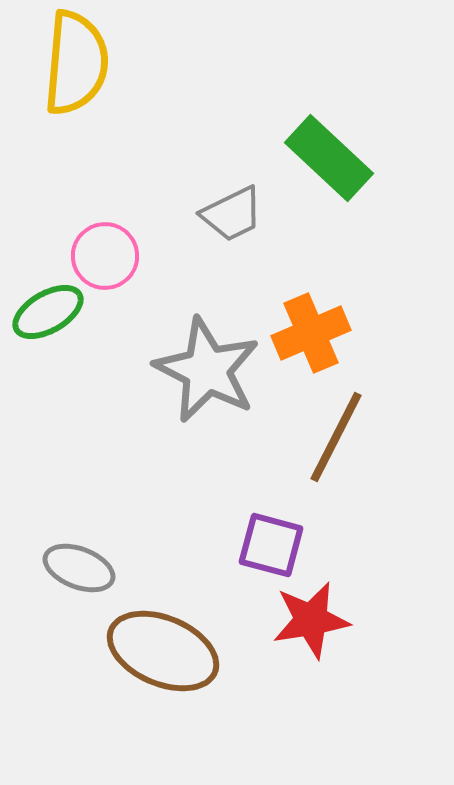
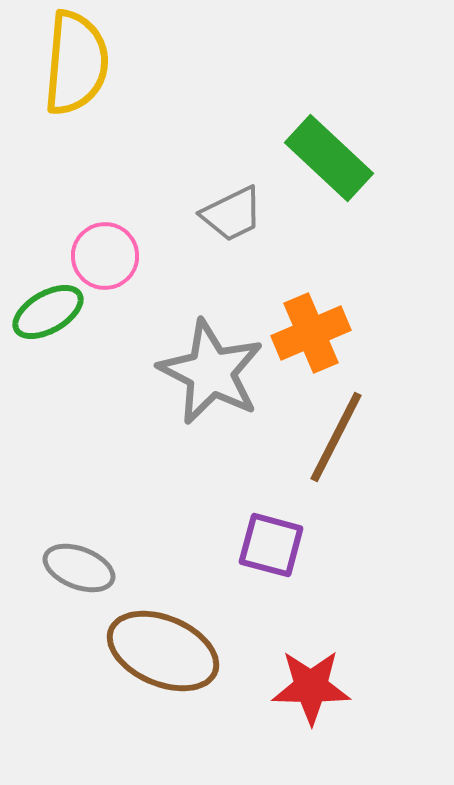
gray star: moved 4 px right, 2 px down
red star: moved 67 px down; rotated 10 degrees clockwise
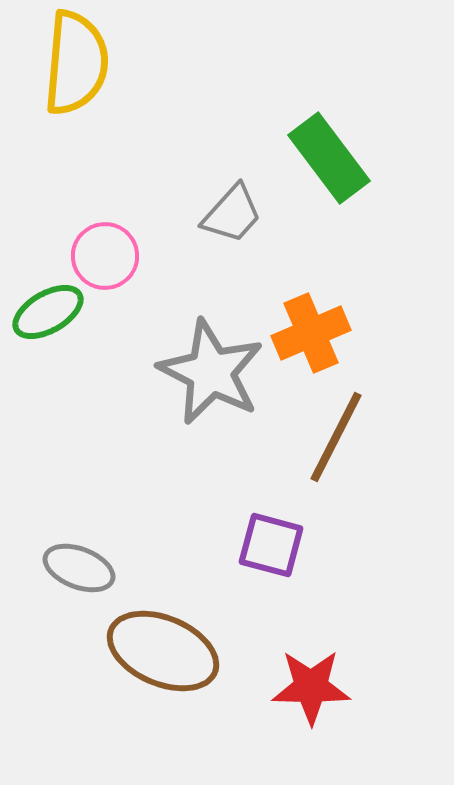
green rectangle: rotated 10 degrees clockwise
gray trapezoid: rotated 22 degrees counterclockwise
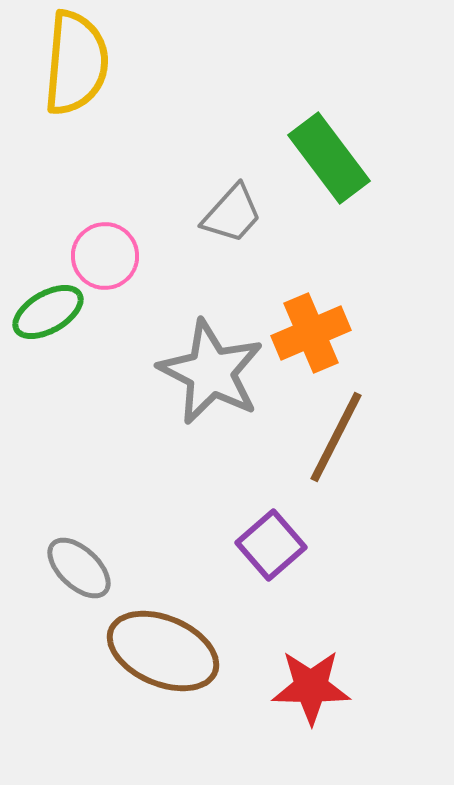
purple square: rotated 34 degrees clockwise
gray ellipse: rotated 22 degrees clockwise
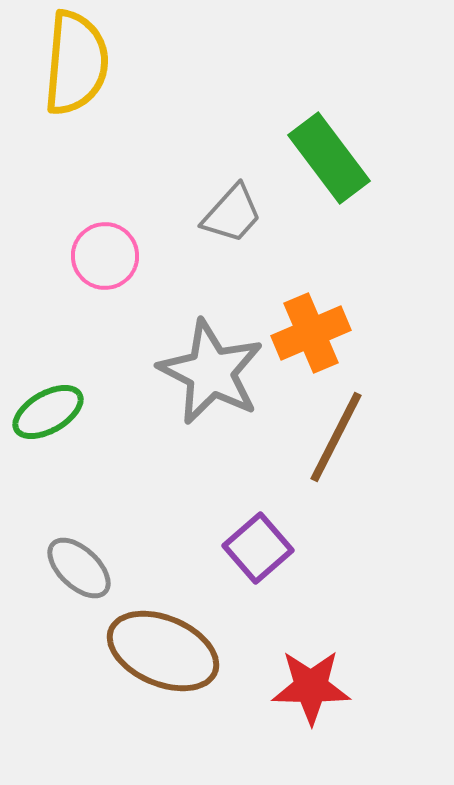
green ellipse: moved 100 px down
purple square: moved 13 px left, 3 px down
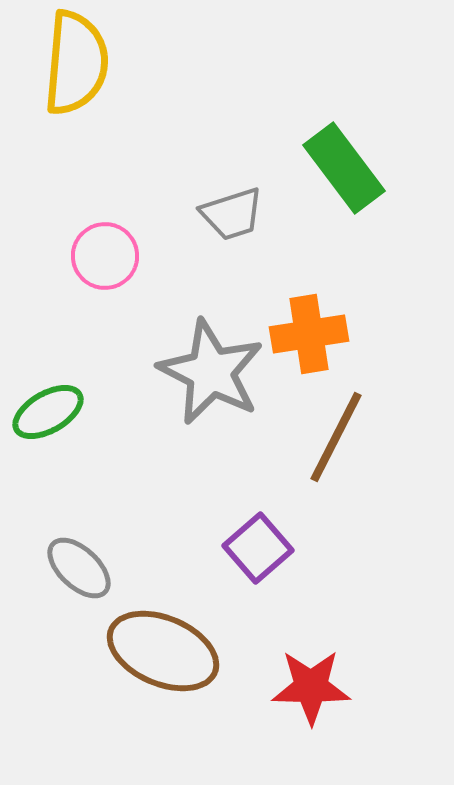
green rectangle: moved 15 px right, 10 px down
gray trapezoid: rotated 30 degrees clockwise
orange cross: moved 2 px left, 1 px down; rotated 14 degrees clockwise
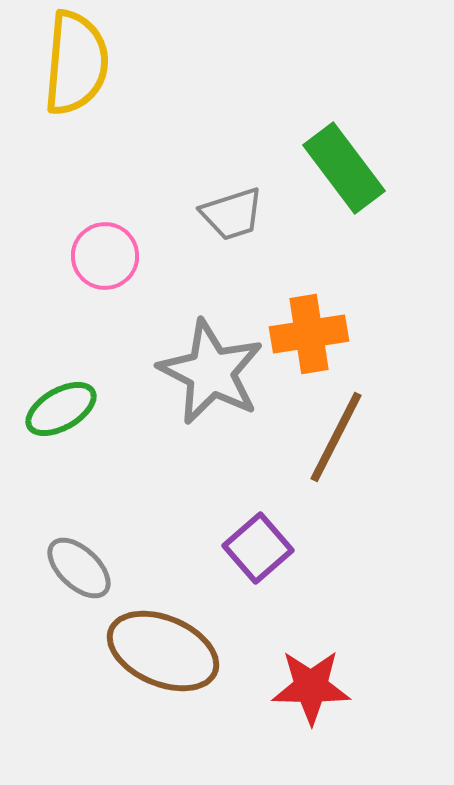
green ellipse: moved 13 px right, 3 px up
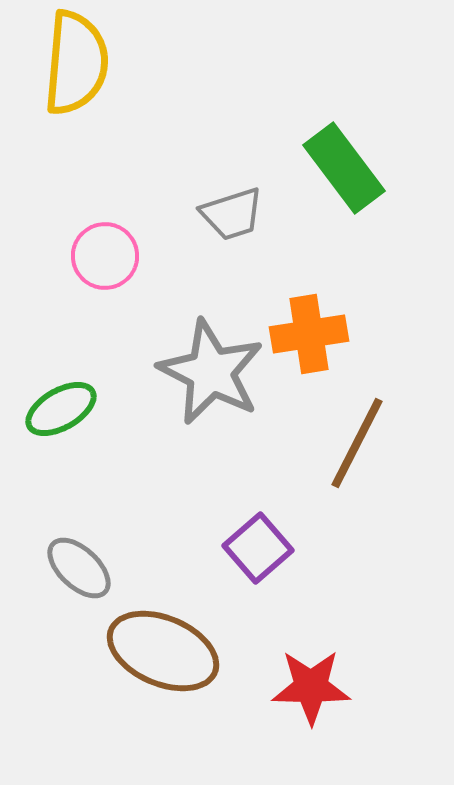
brown line: moved 21 px right, 6 px down
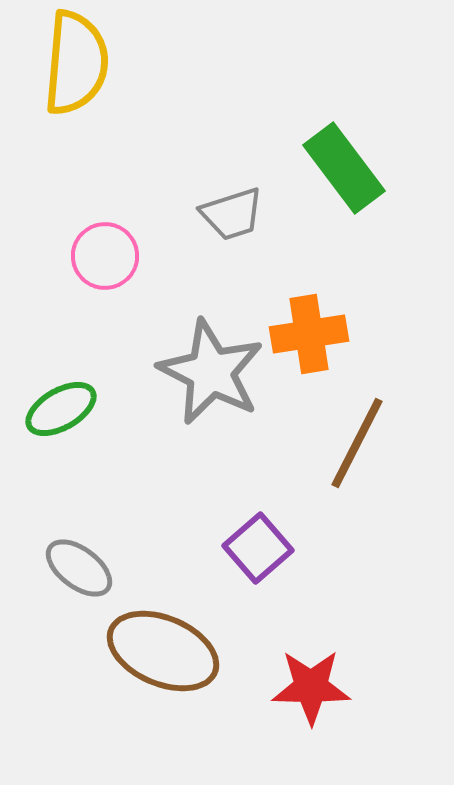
gray ellipse: rotated 6 degrees counterclockwise
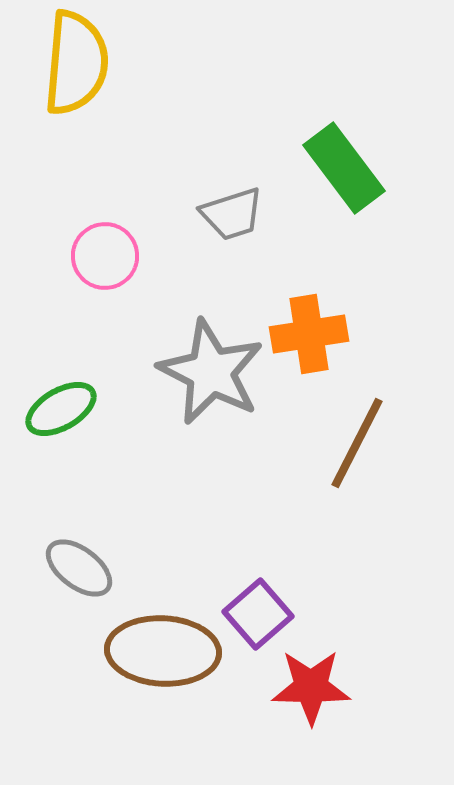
purple square: moved 66 px down
brown ellipse: rotated 20 degrees counterclockwise
